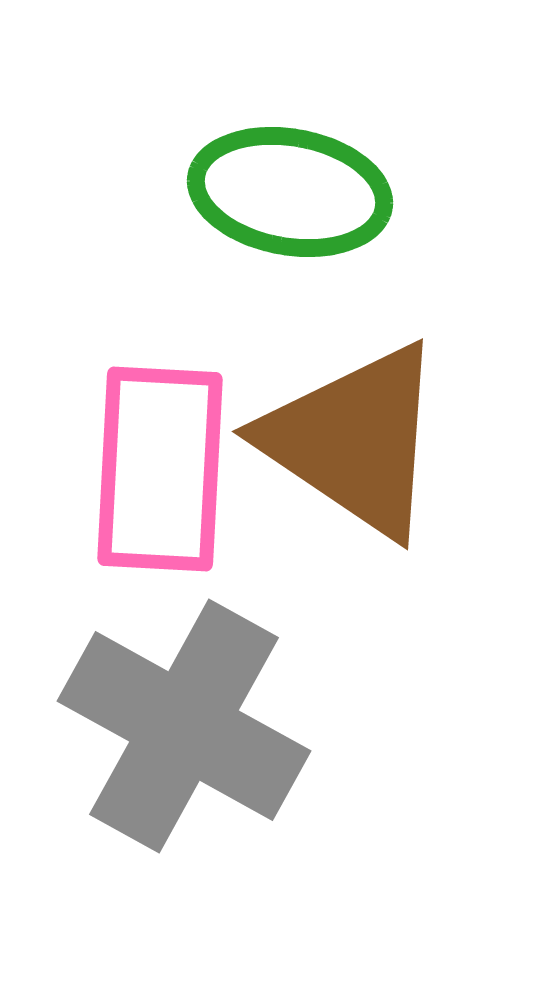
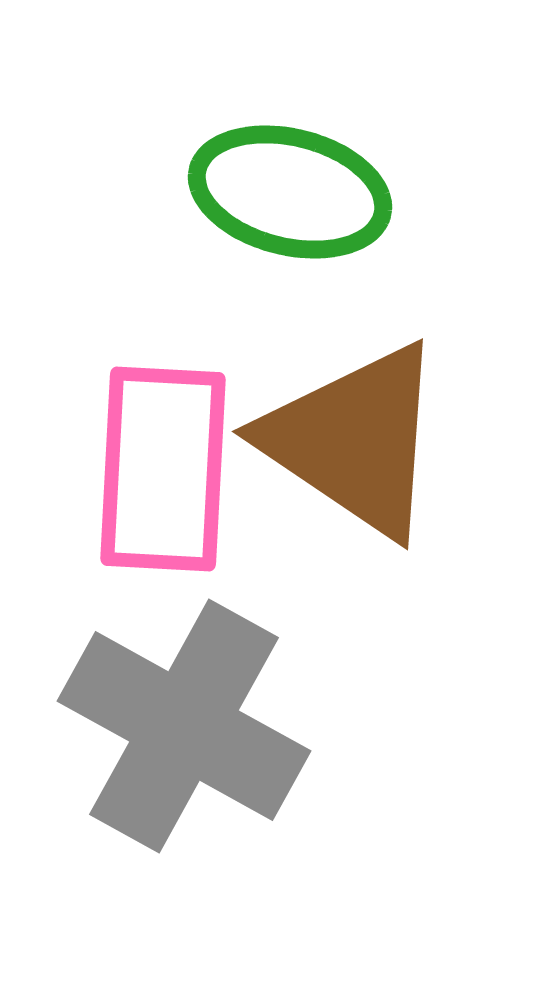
green ellipse: rotated 4 degrees clockwise
pink rectangle: moved 3 px right
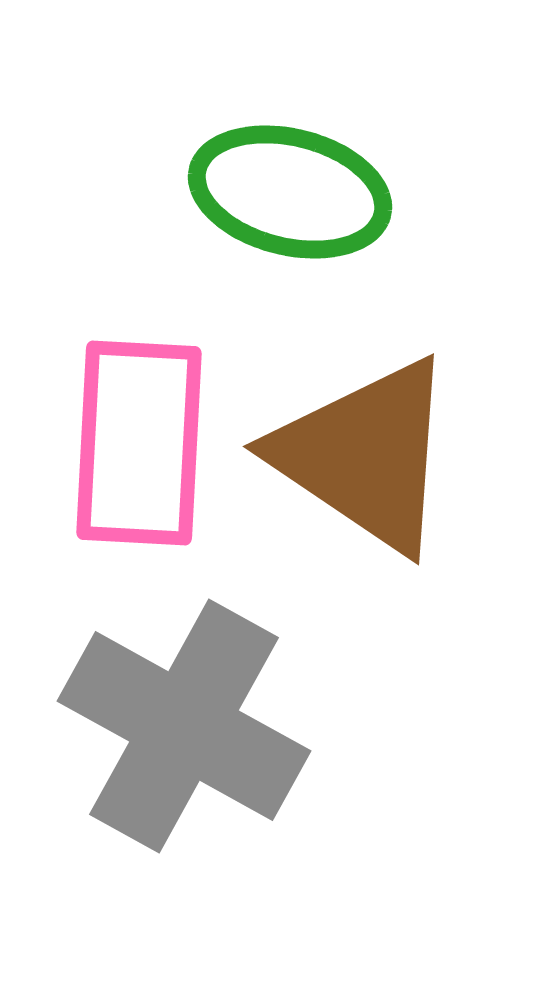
brown triangle: moved 11 px right, 15 px down
pink rectangle: moved 24 px left, 26 px up
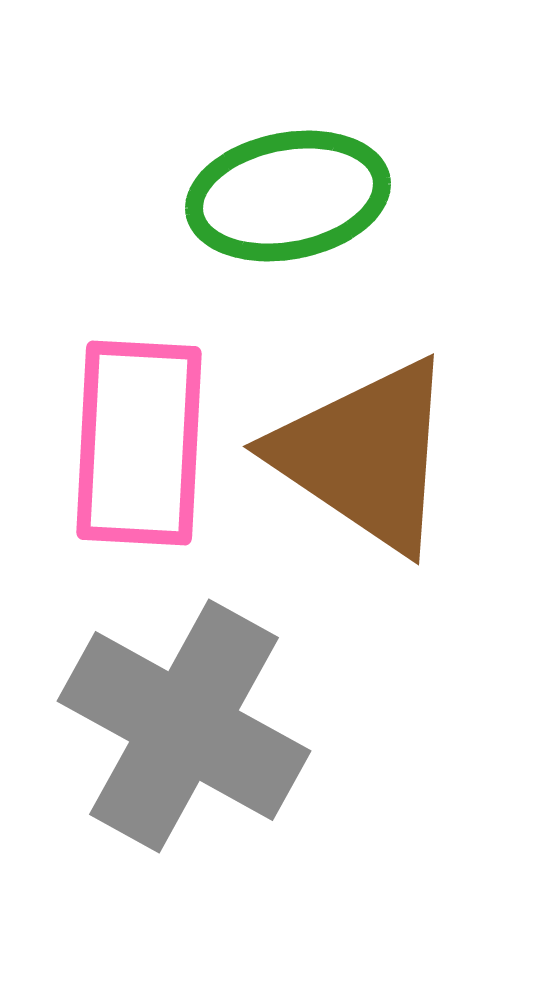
green ellipse: moved 2 px left, 4 px down; rotated 25 degrees counterclockwise
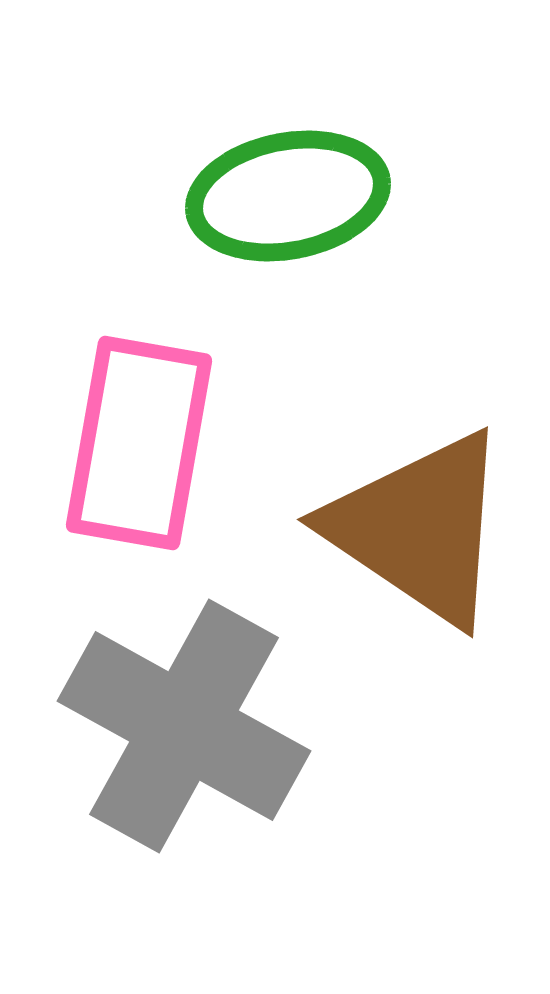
pink rectangle: rotated 7 degrees clockwise
brown triangle: moved 54 px right, 73 px down
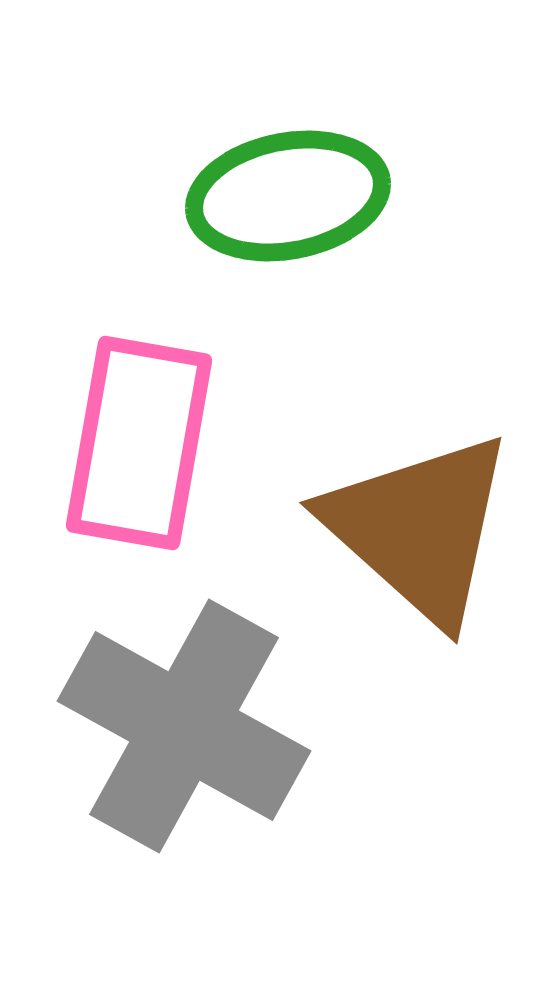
brown triangle: rotated 8 degrees clockwise
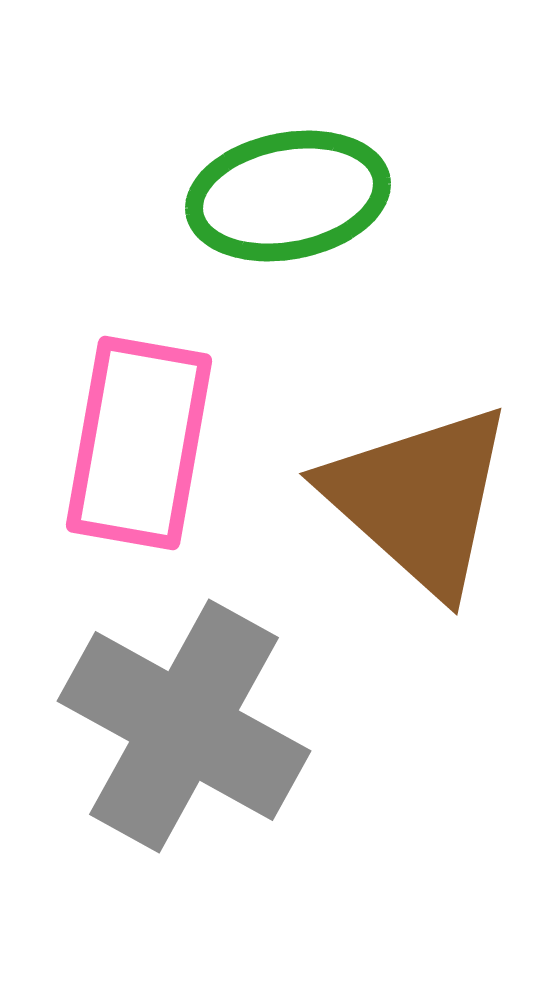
brown triangle: moved 29 px up
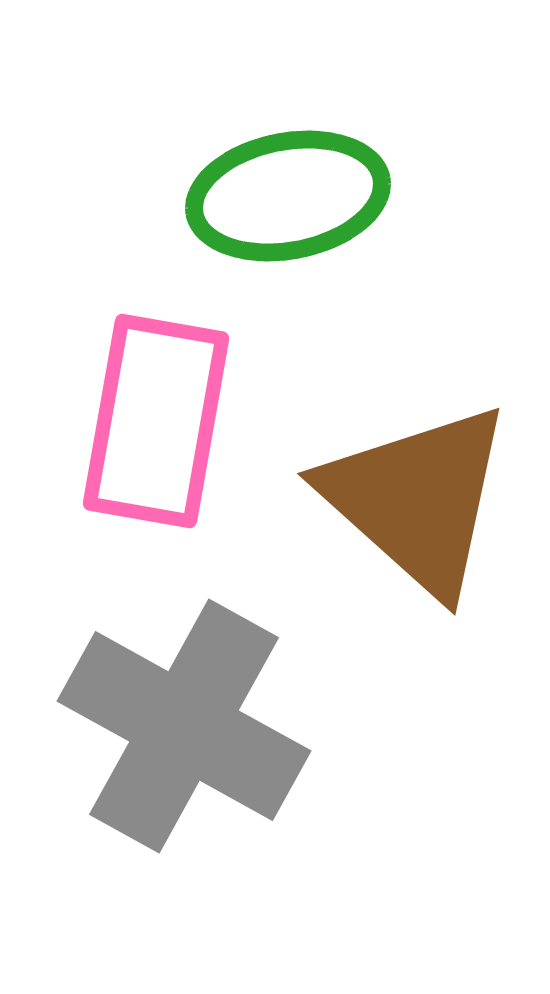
pink rectangle: moved 17 px right, 22 px up
brown triangle: moved 2 px left
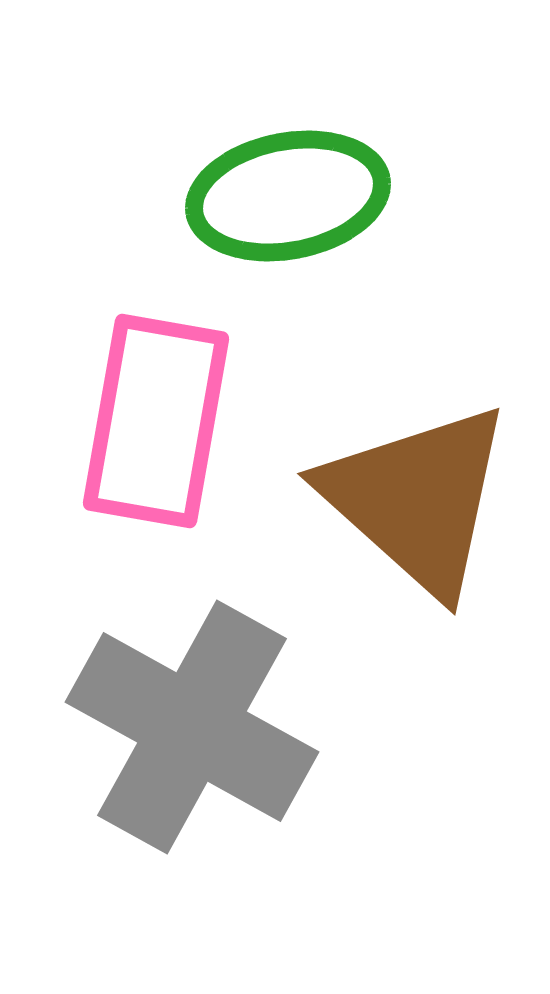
gray cross: moved 8 px right, 1 px down
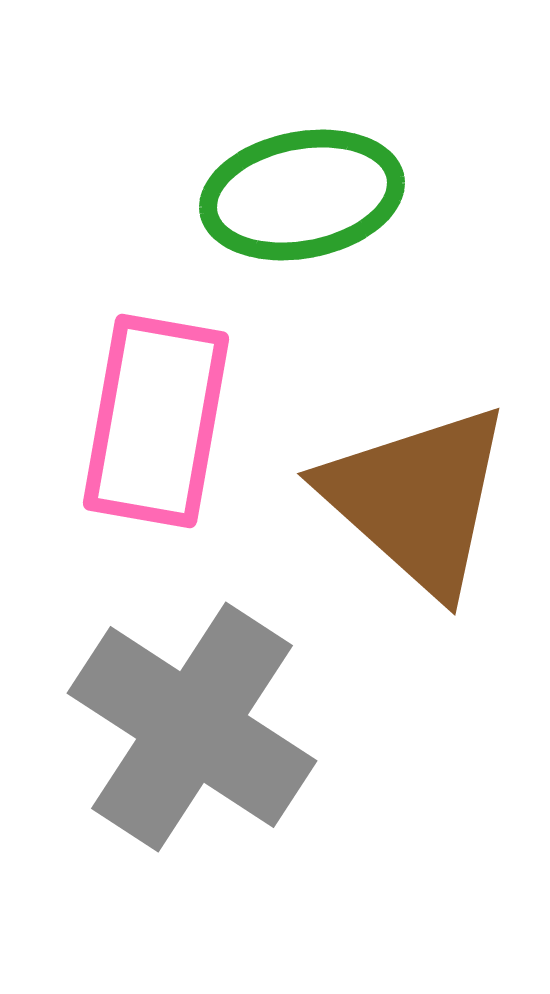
green ellipse: moved 14 px right, 1 px up
gray cross: rotated 4 degrees clockwise
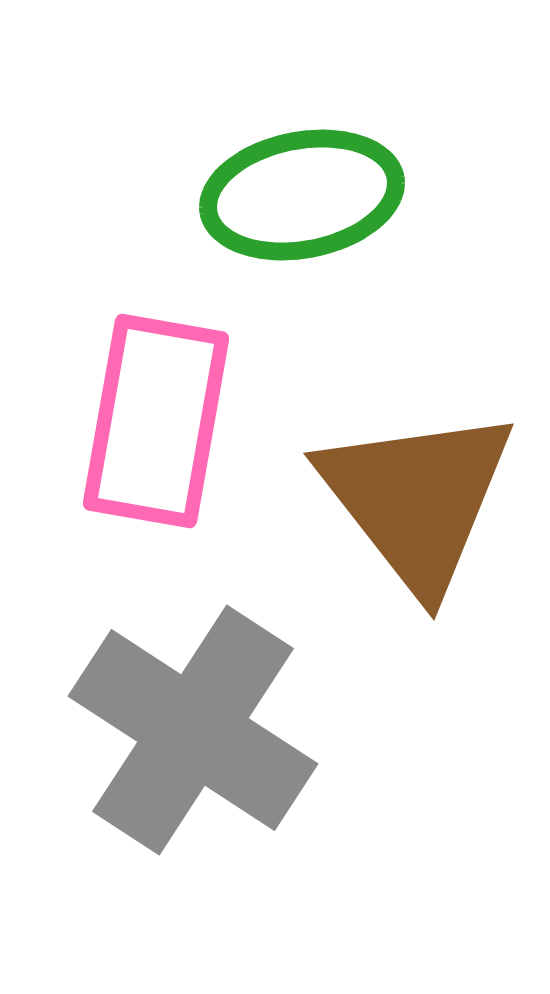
brown triangle: rotated 10 degrees clockwise
gray cross: moved 1 px right, 3 px down
